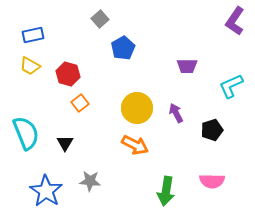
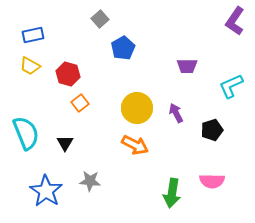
green arrow: moved 6 px right, 2 px down
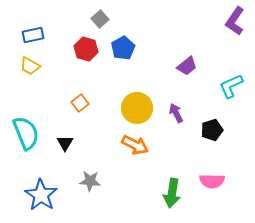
purple trapezoid: rotated 40 degrees counterclockwise
red hexagon: moved 18 px right, 25 px up
blue star: moved 5 px left, 4 px down
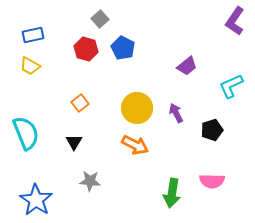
blue pentagon: rotated 15 degrees counterclockwise
black triangle: moved 9 px right, 1 px up
blue star: moved 5 px left, 5 px down
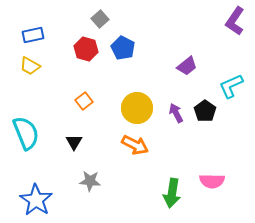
orange square: moved 4 px right, 2 px up
black pentagon: moved 7 px left, 19 px up; rotated 20 degrees counterclockwise
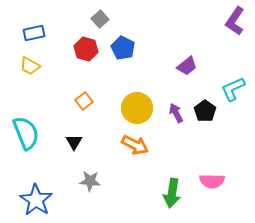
blue rectangle: moved 1 px right, 2 px up
cyan L-shape: moved 2 px right, 3 px down
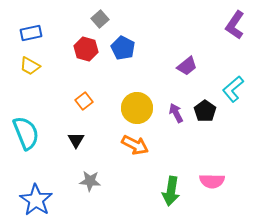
purple L-shape: moved 4 px down
blue rectangle: moved 3 px left
cyan L-shape: rotated 16 degrees counterclockwise
black triangle: moved 2 px right, 2 px up
green arrow: moved 1 px left, 2 px up
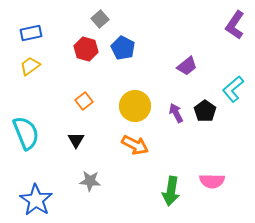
yellow trapezoid: rotated 115 degrees clockwise
yellow circle: moved 2 px left, 2 px up
